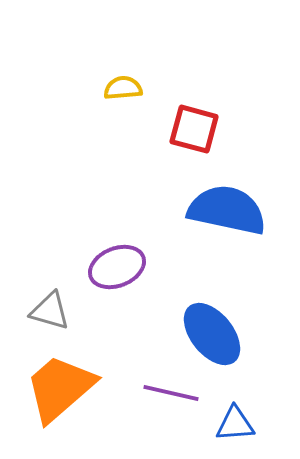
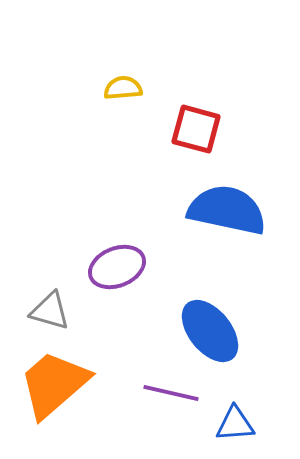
red square: moved 2 px right
blue ellipse: moved 2 px left, 3 px up
orange trapezoid: moved 6 px left, 4 px up
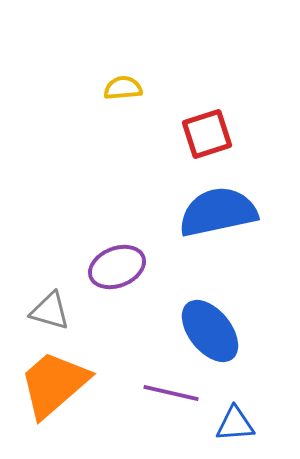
red square: moved 11 px right, 5 px down; rotated 33 degrees counterclockwise
blue semicircle: moved 9 px left, 2 px down; rotated 24 degrees counterclockwise
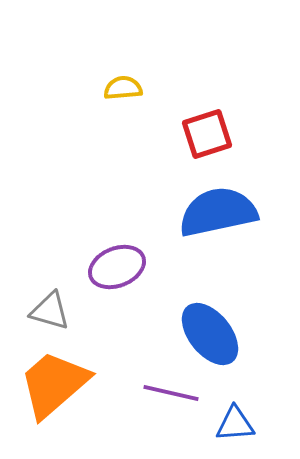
blue ellipse: moved 3 px down
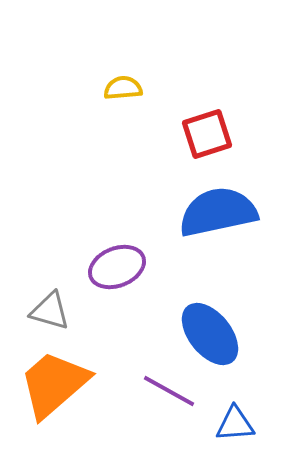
purple line: moved 2 px left, 2 px up; rotated 16 degrees clockwise
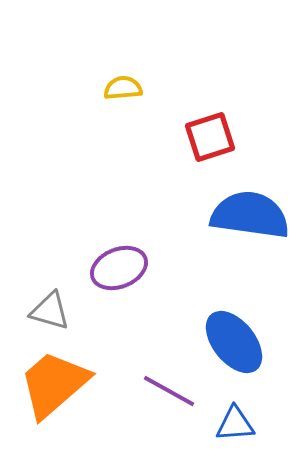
red square: moved 3 px right, 3 px down
blue semicircle: moved 32 px right, 3 px down; rotated 20 degrees clockwise
purple ellipse: moved 2 px right, 1 px down
blue ellipse: moved 24 px right, 8 px down
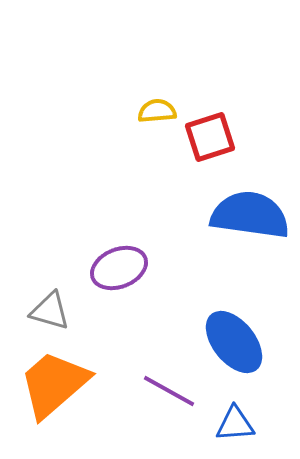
yellow semicircle: moved 34 px right, 23 px down
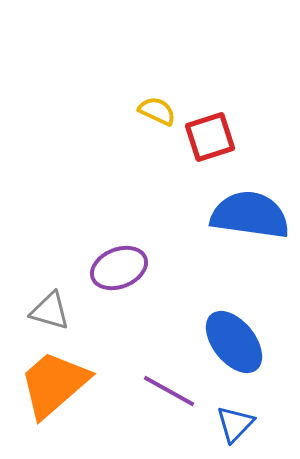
yellow semicircle: rotated 30 degrees clockwise
blue triangle: rotated 42 degrees counterclockwise
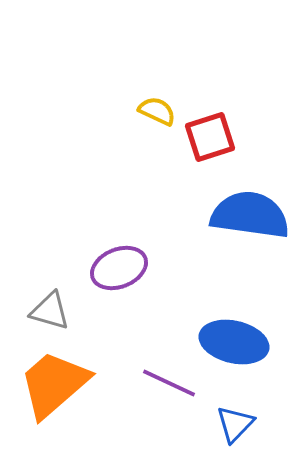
blue ellipse: rotated 38 degrees counterclockwise
purple line: moved 8 px up; rotated 4 degrees counterclockwise
